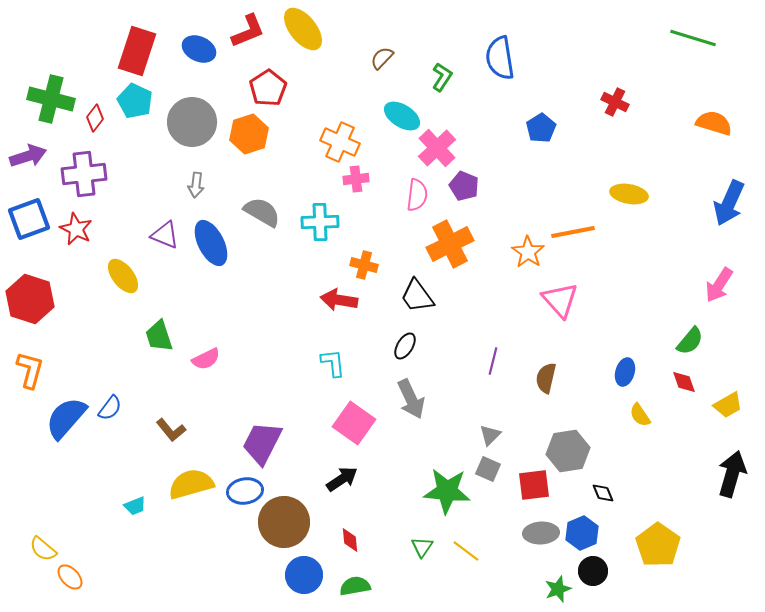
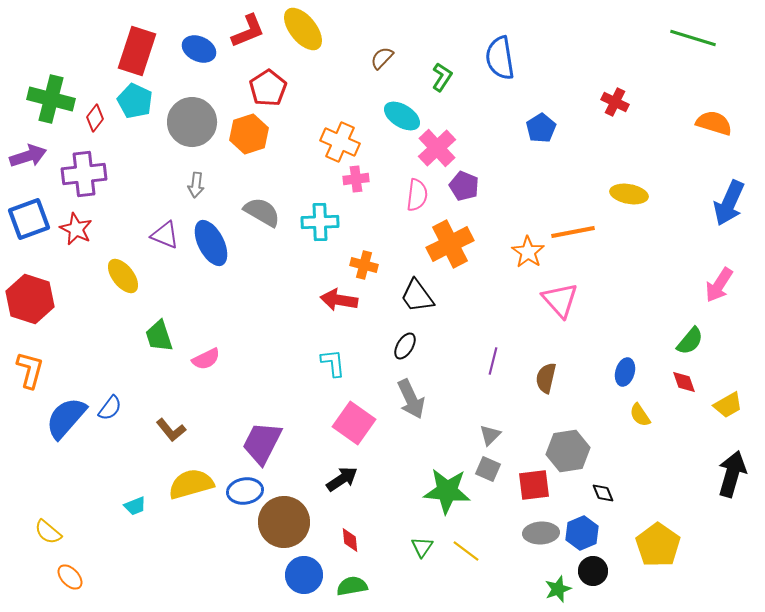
yellow semicircle at (43, 549): moved 5 px right, 17 px up
green semicircle at (355, 586): moved 3 px left
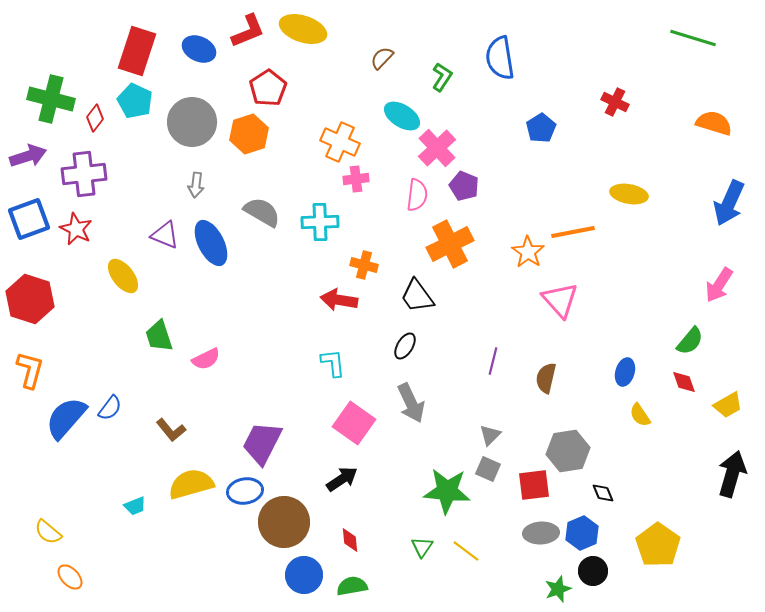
yellow ellipse at (303, 29): rotated 33 degrees counterclockwise
gray arrow at (411, 399): moved 4 px down
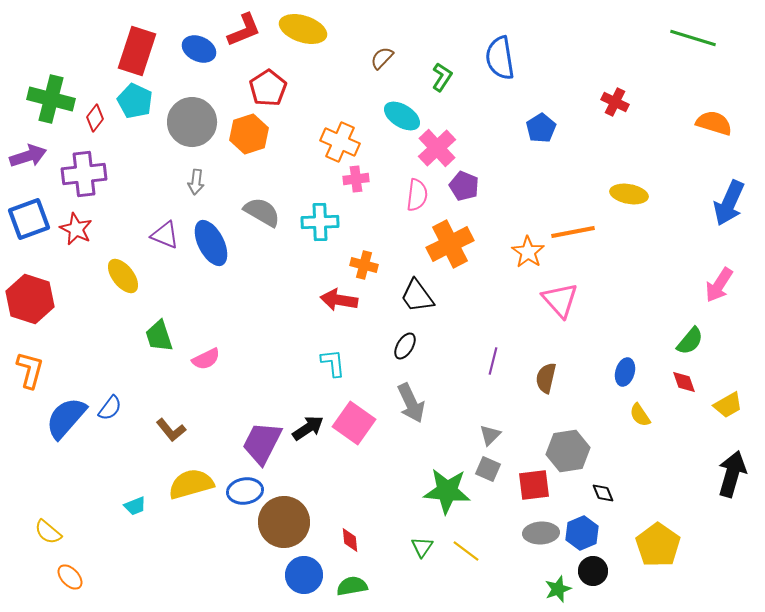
red L-shape at (248, 31): moved 4 px left, 1 px up
gray arrow at (196, 185): moved 3 px up
black arrow at (342, 479): moved 34 px left, 51 px up
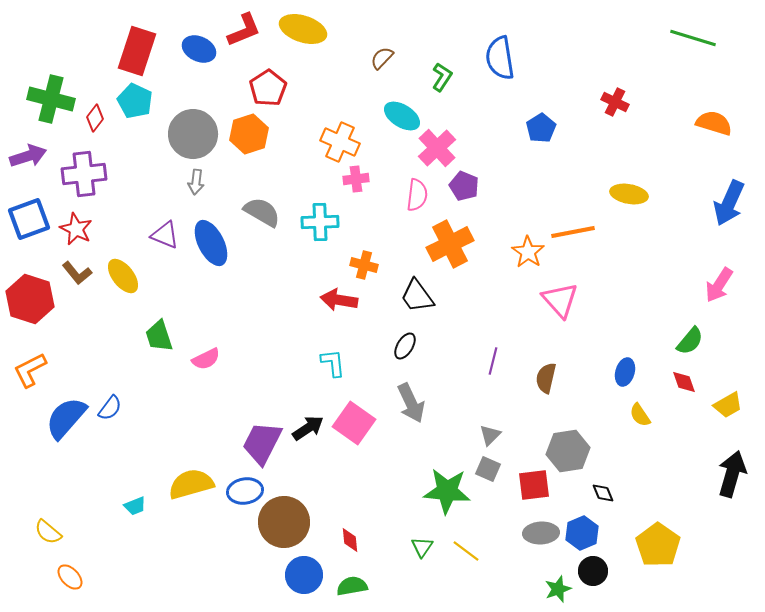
gray circle at (192, 122): moved 1 px right, 12 px down
orange L-shape at (30, 370): rotated 132 degrees counterclockwise
brown L-shape at (171, 430): moved 94 px left, 157 px up
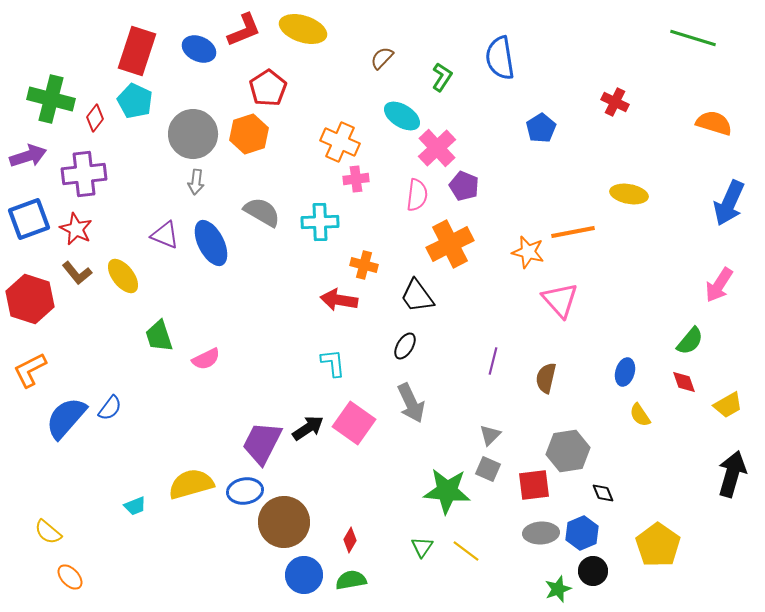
orange star at (528, 252): rotated 20 degrees counterclockwise
red diamond at (350, 540): rotated 35 degrees clockwise
green semicircle at (352, 586): moved 1 px left, 6 px up
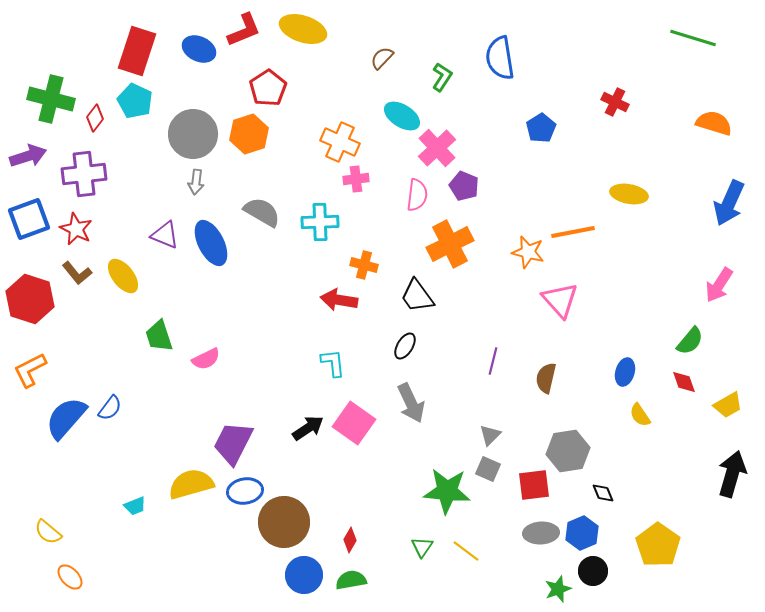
purple trapezoid at (262, 443): moved 29 px left
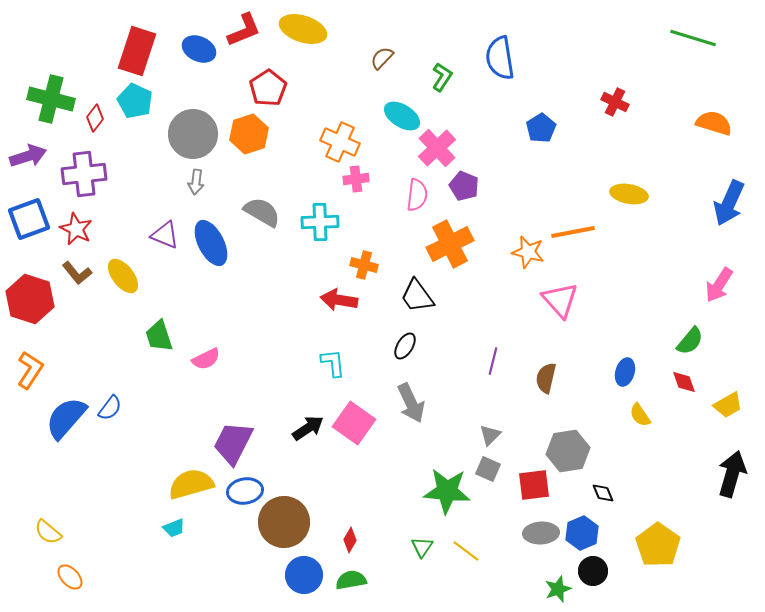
orange L-shape at (30, 370): rotated 150 degrees clockwise
cyan trapezoid at (135, 506): moved 39 px right, 22 px down
